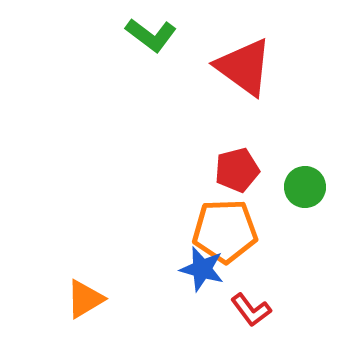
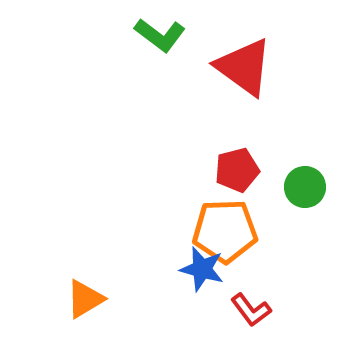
green L-shape: moved 9 px right
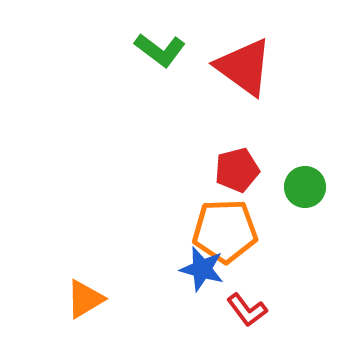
green L-shape: moved 15 px down
red L-shape: moved 4 px left
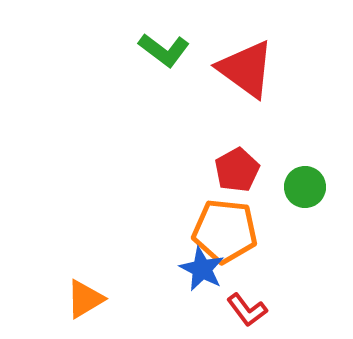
green L-shape: moved 4 px right
red triangle: moved 2 px right, 2 px down
red pentagon: rotated 15 degrees counterclockwise
orange pentagon: rotated 8 degrees clockwise
blue star: rotated 12 degrees clockwise
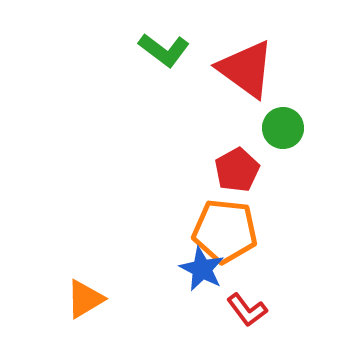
green circle: moved 22 px left, 59 px up
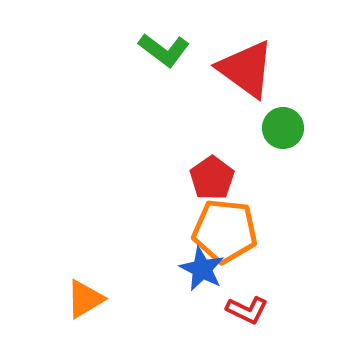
red pentagon: moved 25 px left, 8 px down; rotated 6 degrees counterclockwise
red L-shape: rotated 27 degrees counterclockwise
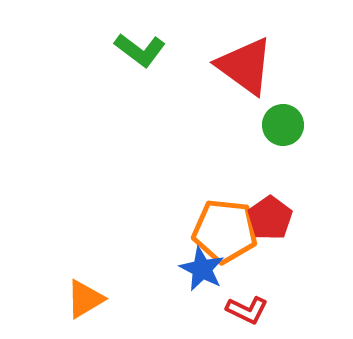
green L-shape: moved 24 px left
red triangle: moved 1 px left, 3 px up
green circle: moved 3 px up
red pentagon: moved 58 px right, 40 px down
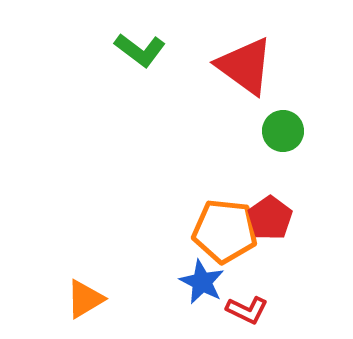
green circle: moved 6 px down
blue star: moved 13 px down
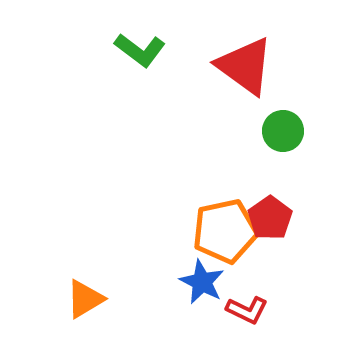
orange pentagon: rotated 18 degrees counterclockwise
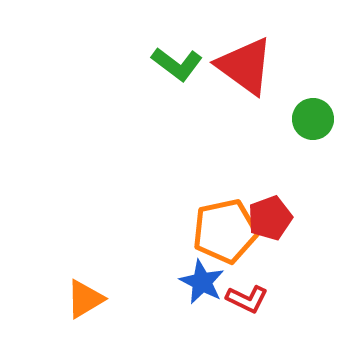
green L-shape: moved 37 px right, 14 px down
green circle: moved 30 px right, 12 px up
red pentagon: rotated 15 degrees clockwise
red L-shape: moved 11 px up
